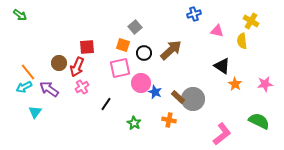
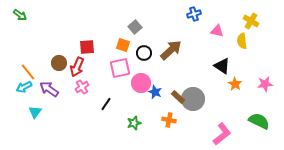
green star: rotated 24 degrees clockwise
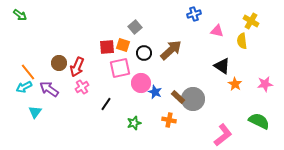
red square: moved 20 px right
pink L-shape: moved 1 px right, 1 px down
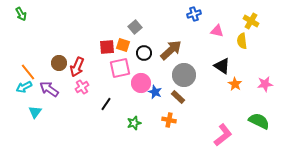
green arrow: moved 1 px right, 1 px up; rotated 24 degrees clockwise
gray circle: moved 9 px left, 24 px up
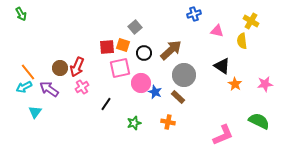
brown circle: moved 1 px right, 5 px down
orange cross: moved 1 px left, 2 px down
pink L-shape: rotated 15 degrees clockwise
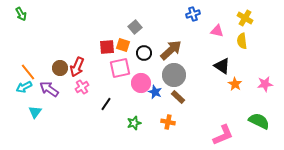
blue cross: moved 1 px left
yellow cross: moved 6 px left, 3 px up
gray circle: moved 10 px left
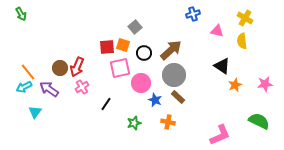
orange star: moved 1 px down; rotated 16 degrees clockwise
blue star: moved 8 px down
pink L-shape: moved 3 px left
